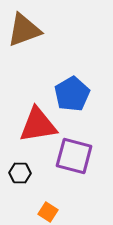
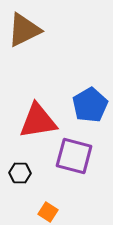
brown triangle: rotated 6 degrees counterclockwise
blue pentagon: moved 18 px right, 11 px down
red triangle: moved 4 px up
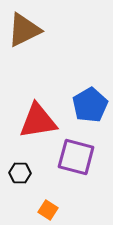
purple square: moved 2 px right, 1 px down
orange square: moved 2 px up
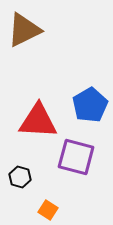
red triangle: rotated 12 degrees clockwise
black hexagon: moved 4 px down; rotated 15 degrees clockwise
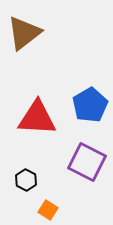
brown triangle: moved 3 px down; rotated 12 degrees counterclockwise
red triangle: moved 1 px left, 3 px up
purple square: moved 11 px right, 5 px down; rotated 12 degrees clockwise
black hexagon: moved 6 px right, 3 px down; rotated 10 degrees clockwise
